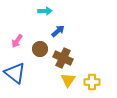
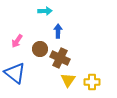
blue arrow: rotated 48 degrees counterclockwise
brown cross: moved 3 px left
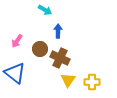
cyan arrow: moved 1 px up; rotated 32 degrees clockwise
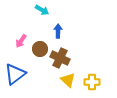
cyan arrow: moved 3 px left
pink arrow: moved 4 px right
blue triangle: moved 1 px down; rotated 45 degrees clockwise
yellow triangle: rotated 21 degrees counterclockwise
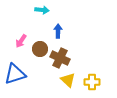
cyan arrow: rotated 24 degrees counterclockwise
blue triangle: rotated 20 degrees clockwise
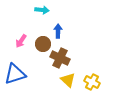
brown circle: moved 3 px right, 5 px up
yellow cross: rotated 28 degrees clockwise
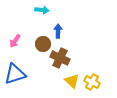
pink arrow: moved 6 px left
yellow triangle: moved 4 px right, 1 px down
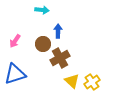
brown cross: rotated 36 degrees clockwise
yellow cross: rotated 28 degrees clockwise
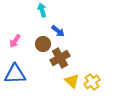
cyan arrow: rotated 112 degrees counterclockwise
blue arrow: rotated 128 degrees clockwise
blue triangle: rotated 15 degrees clockwise
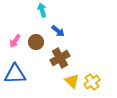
brown circle: moved 7 px left, 2 px up
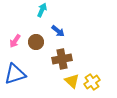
cyan arrow: rotated 40 degrees clockwise
brown cross: moved 2 px right, 1 px down; rotated 18 degrees clockwise
blue triangle: rotated 15 degrees counterclockwise
